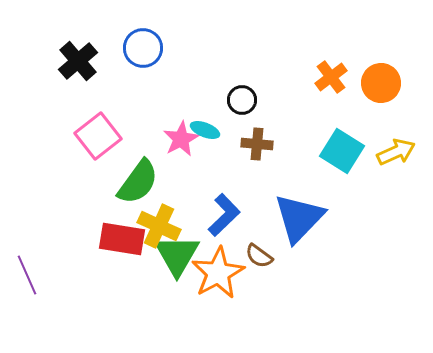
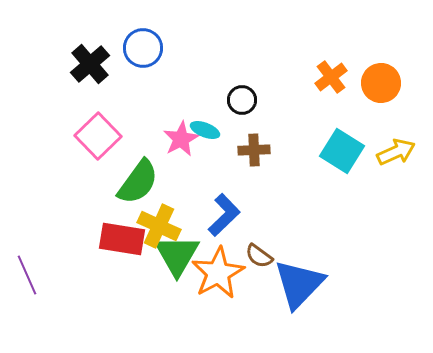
black cross: moved 12 px right, 3 px down
pink square: rotated 6 degrees counterclockwise
brown cross: moved 3 px left, 6 px down; rotated 8 degrees counterclockwise
blue triangle: moved 66 px down
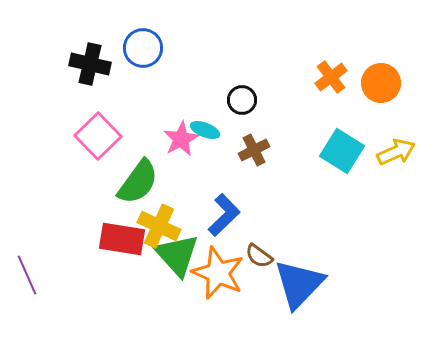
black cross: rotated 36 degrees counterclockwise
brown cross: rotated 24 degrees counterclockwise
green triangle: rotated 12 degrees counterclockwise
orange star: rotated 20 degrees counterclockwise
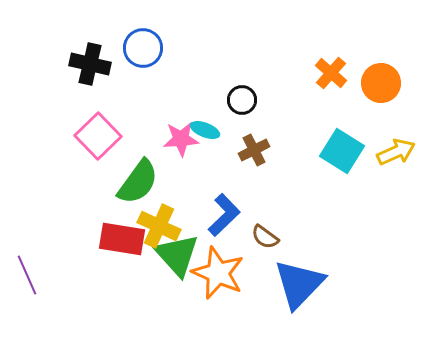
orange cross: moved 4 px up; rotated 12 degrees counterclockwise
pink star: rotated 24 degrees clockwise
brown semicircle: moved 6 px right, 19 px up
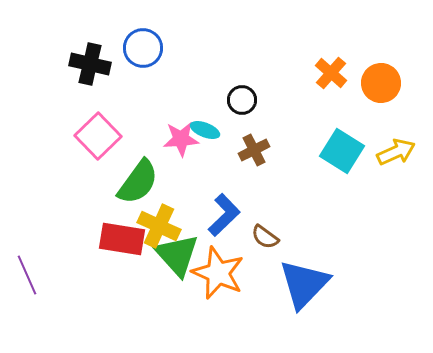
blue triangle: moved 5 px right
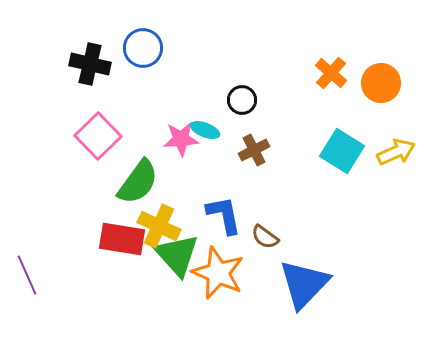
blue L-shape: rotated 57 degrees counterclockwise
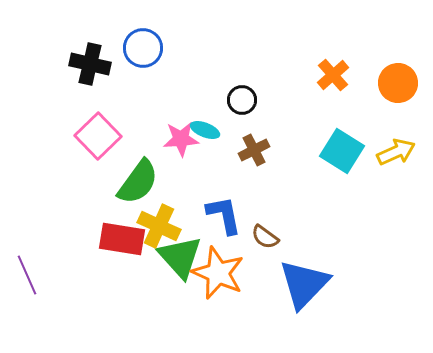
orange cross: moved 2 px right, 2 px down; rotated 8 degrees clockwise
orange circle: moved 17 px right
green triangle: moved 3 px right, 2 px down
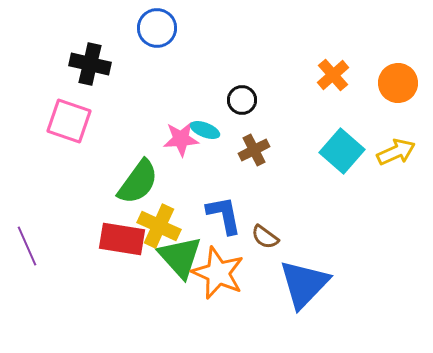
blue circle: moved 14 px right, 20 px up
pink square: moved 29 px left, 15 px up; rotated 27 degrees counterclockwise
cyan square: rotated 9 degrees clockwise
purple line: moved 29 px up
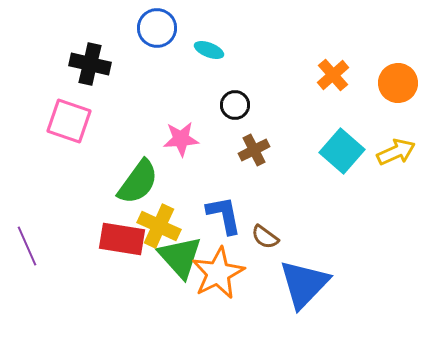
black circle: moved 7 px left, 5 px down
cyan ellipse: moved 4 px right, 80 px up
orange star: rotated 22 degrees clockwise
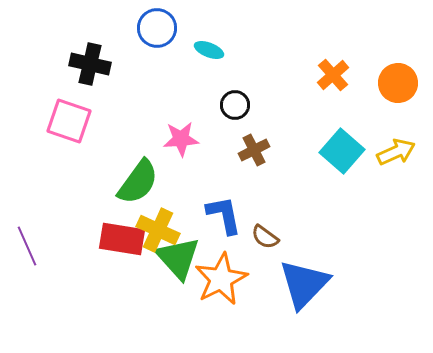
yellow cross: moved 1 px left, 4 px down
green triangle: moved 2 px left, 1 px down
orange star: moved 3 px right, 6 px down
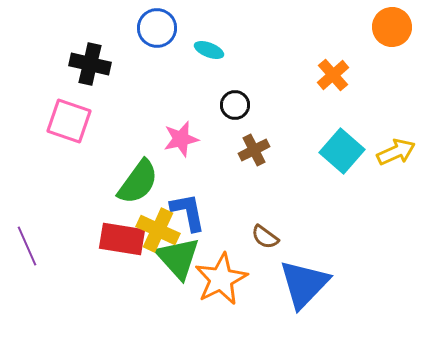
orange circle: moved 6 px left, 56 px up
pink star: rotated 9 degrees counterclockwise
blue L-shape: moved 36 px left, 3 px up
